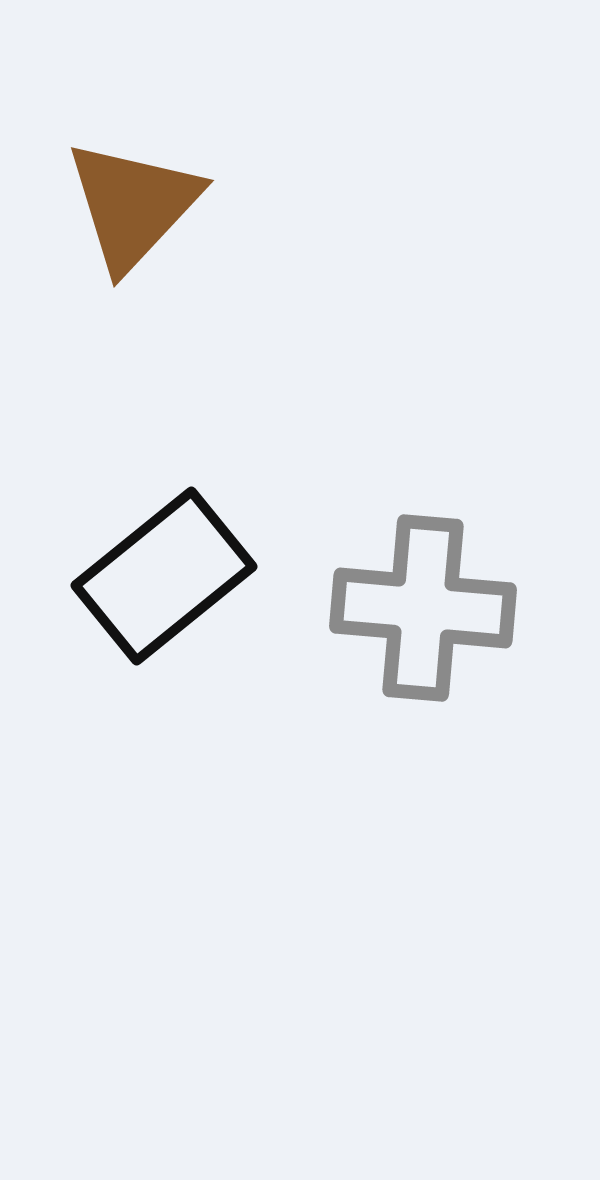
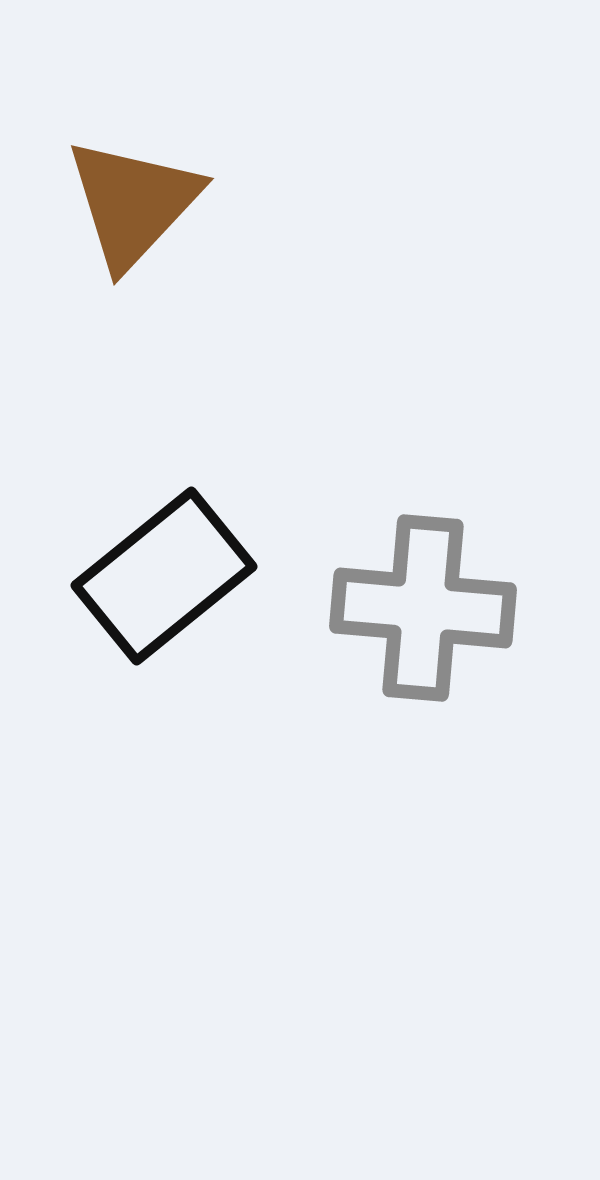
brown triangle: moved 2 px up
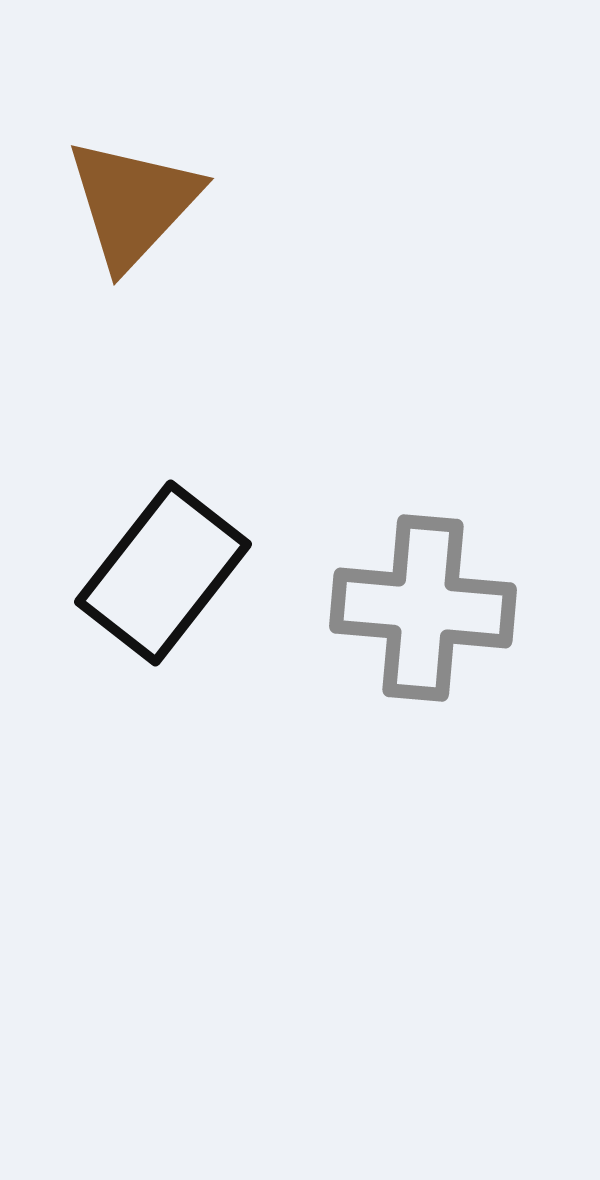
black rectangle: moved 1 px left, 3 px up; rotated 13 degrees counterclockwise
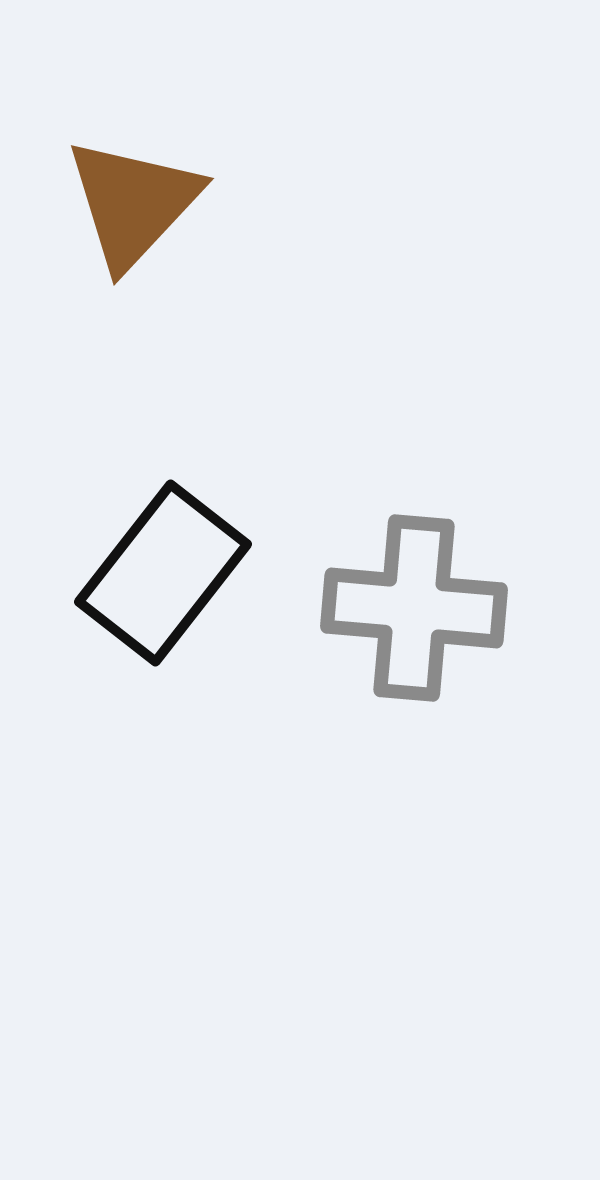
gray cross: moved 9 px left
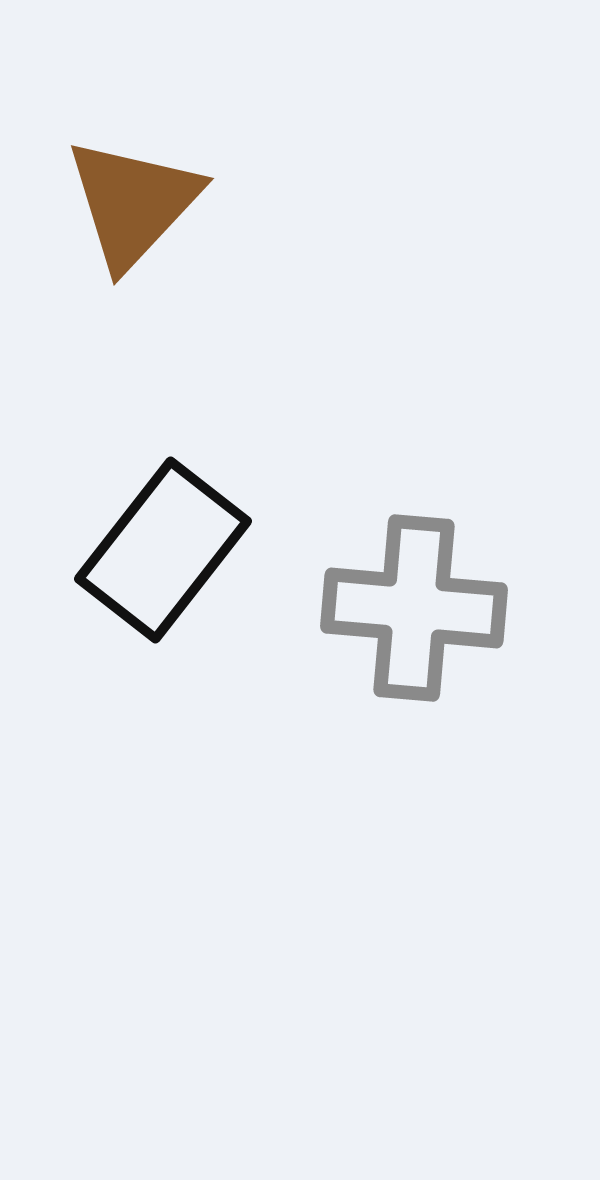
black rectangle: moved 23 px up
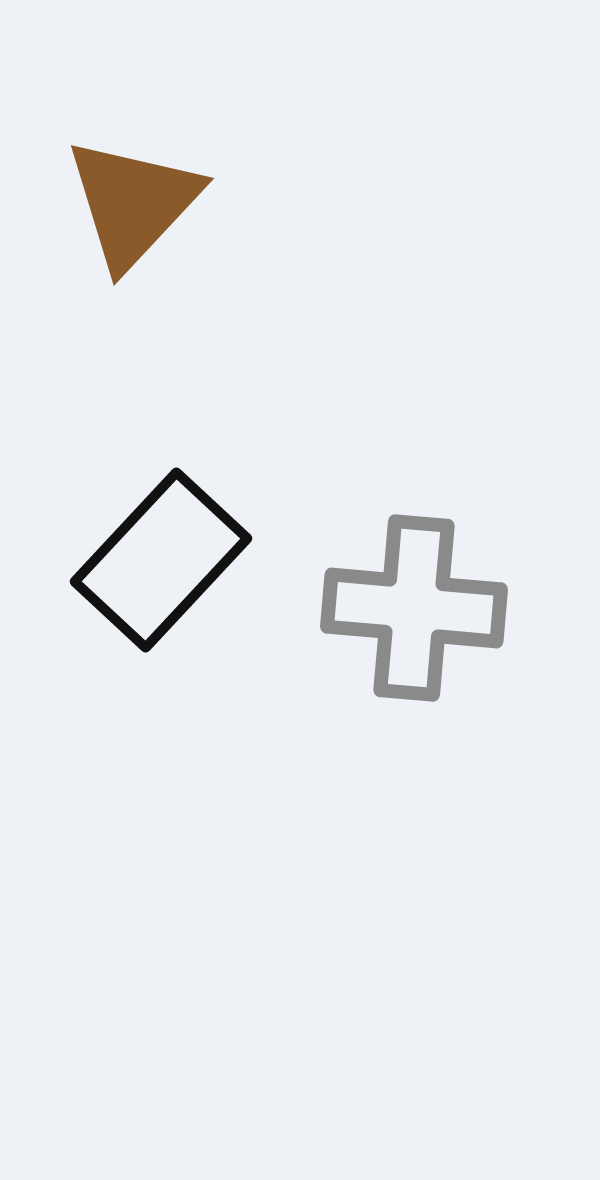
black rectangle: moved 2 px left, 10 px down; rotated 5 degrees clockwise
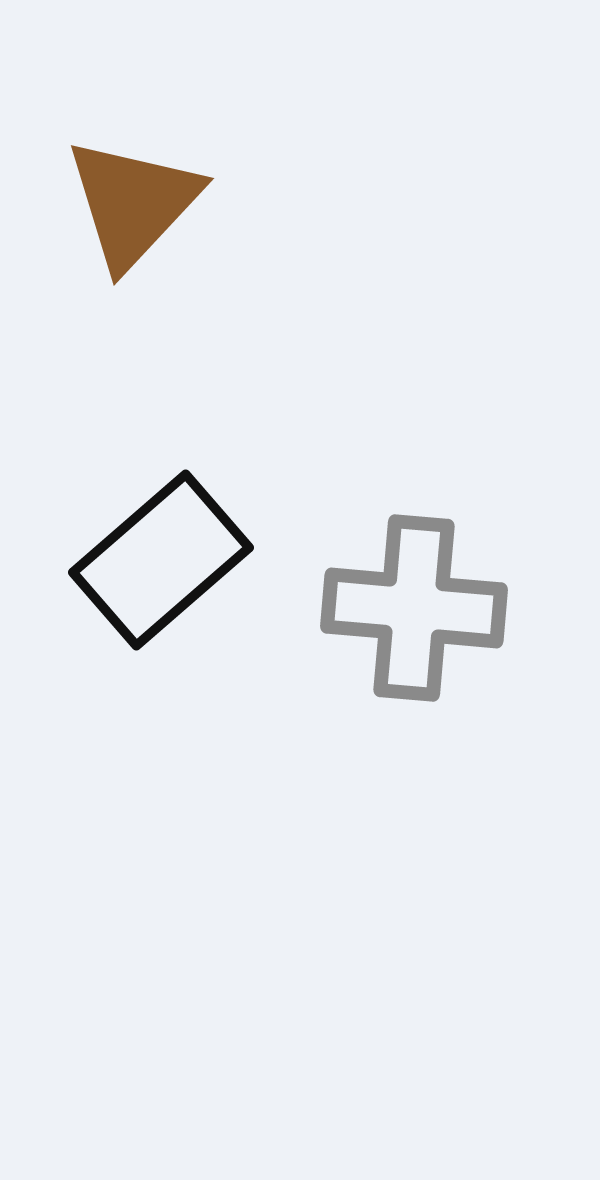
black rectangle: rotated 6 degrees clockwise
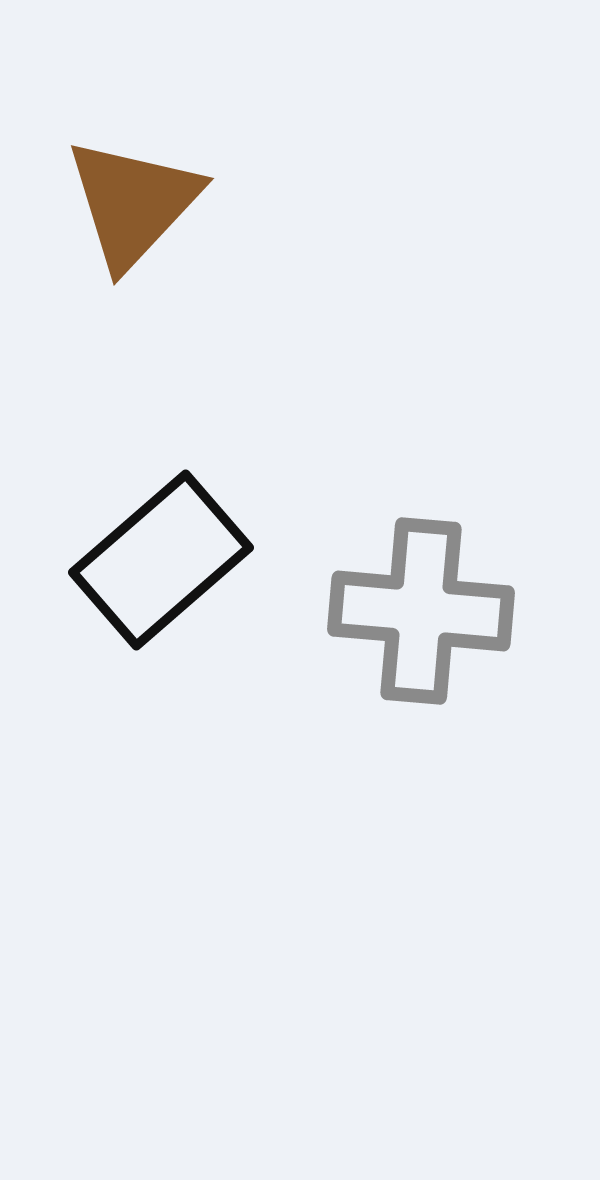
gray cross: moved 7 px right, 3 px down
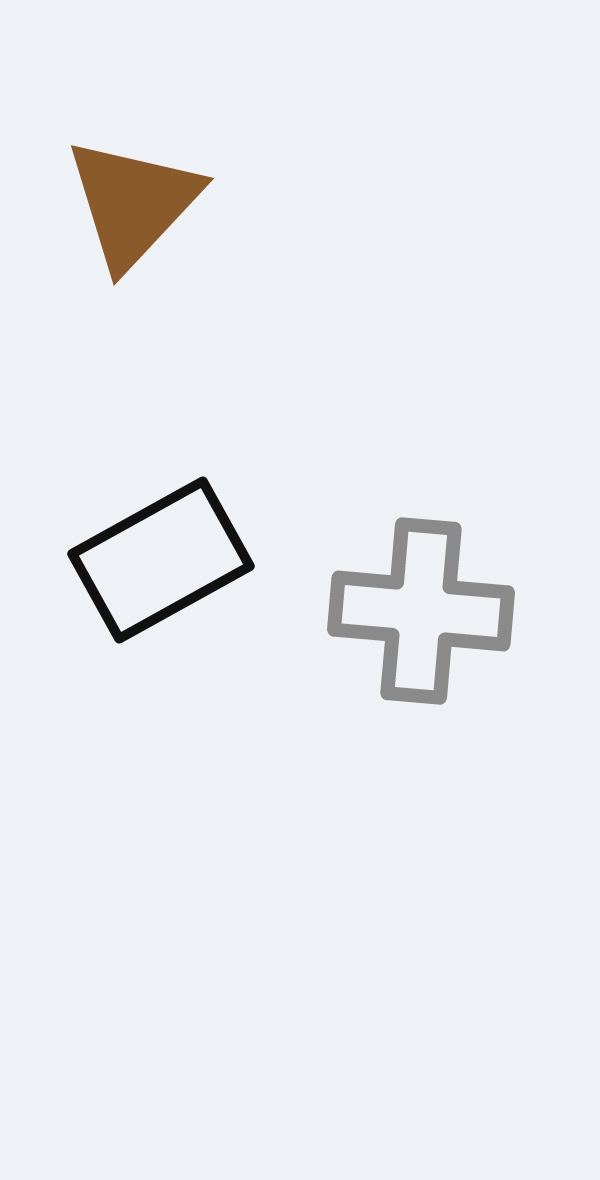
black rectangle: rotated 12 degrees clockwise
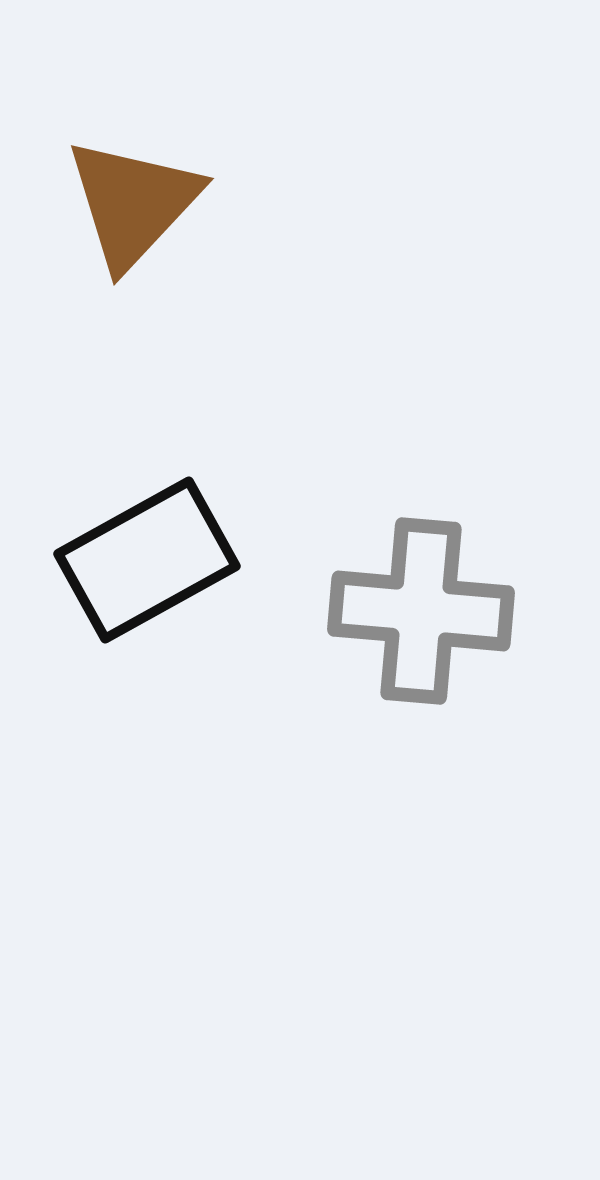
black rectangle: moved 14 px left
